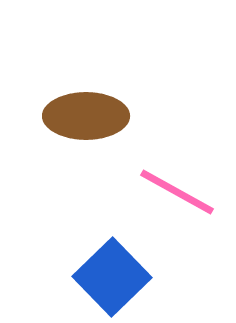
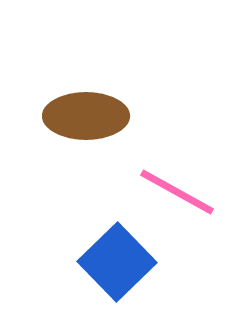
blue square: moved 5 px right, 15 px up
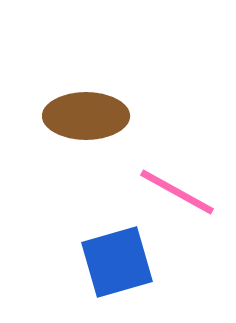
blue square: rotated 28 degrees clockwise
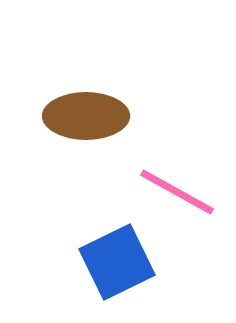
blue square: rotated 10 degrees counterclockwise
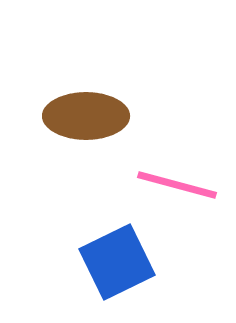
pink line: moved 7 px up; rotated 14 degrees counterclockwise
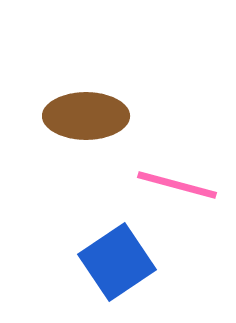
blue square: rotated 8 degrees counterclockwise
